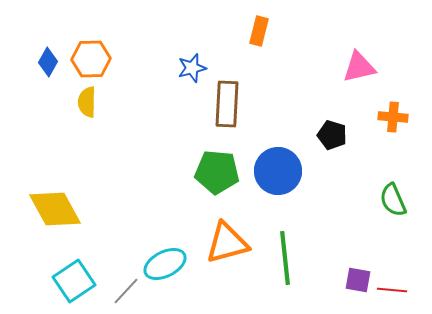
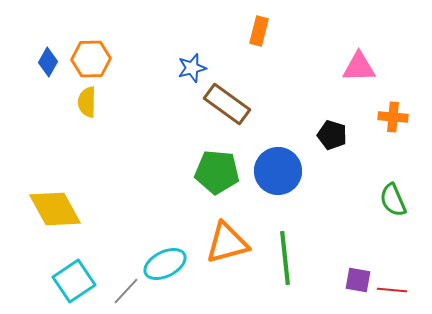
pink triangle: rotated 12 degrees clockwise
brown rectangle: rotated 57 degrees counterclockwise
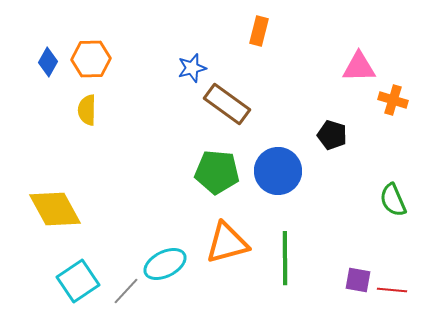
yellow semicircle: moved 8 px down
orange cross: moved 17 px up; rotated 12 degrees clockwise
green line: rotated 6 degrees clockwise
cyan square: moved 4 px right
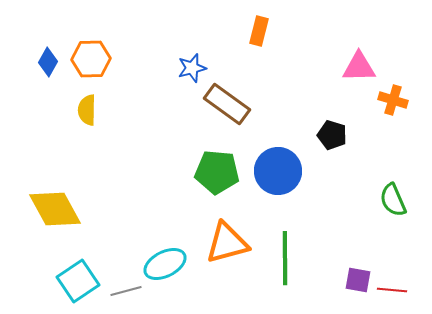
gray line: rotated 32 degrees clockwise
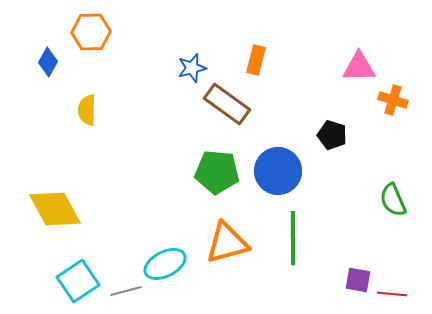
orange rectangle: moved 3 px left, 29 px down
orange hexagon: moved 27 px up
green line: moved 8 px right, 20 px up
red line: moved 4 px down
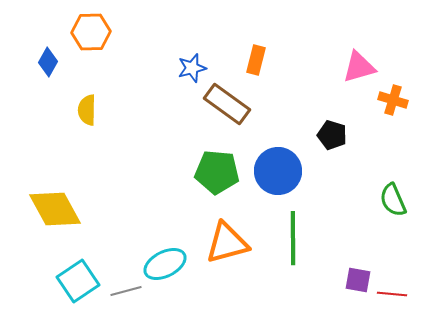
pink triangle: rotated 15 degrees counterclockwise
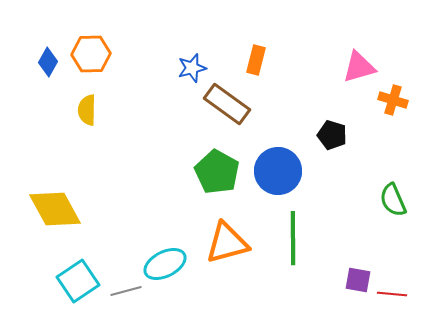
orange hexagon: moved 22 px down
green pentagon: rotated 24 degrees clockwise
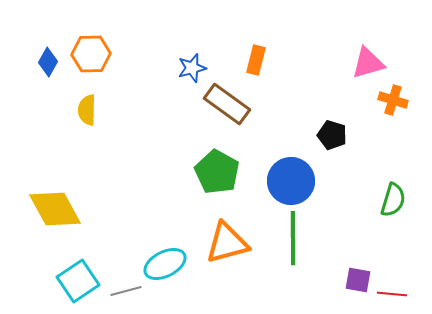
pink triangle: moved 9 px right, 4 px up
blue circle: moved 13 px right, 10 px down
green semicircle: rotated 140 degrees counterclockwise
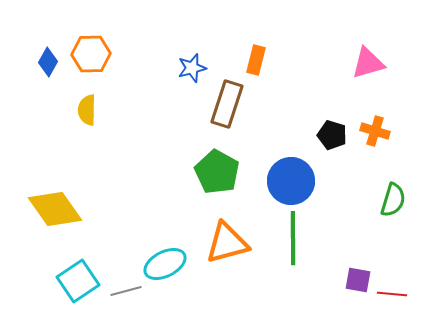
orange cross: moved 18 px left, 31 px down
brown rectangle: rotated 72 degrees clockwise
yellow diamond: rotated 6 degrees counterclockwise
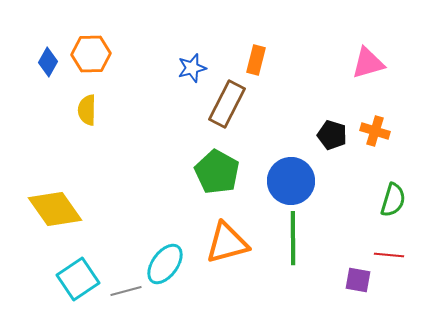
brown rectangle: rotated 9 degrees clockwise
cyan ellipse: rotated 27 degrees counterclockwise
cyan square: moved 2 px up
red line: moved 3 px left, 39 px up
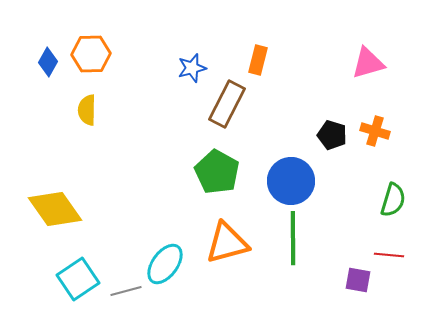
orange rectangle: moved 2 px right
